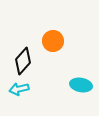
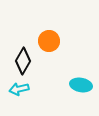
orange circle: moved 4 px left
black diamond: rotated 12 degrees counterclockwise
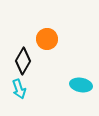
orange circle: moved 2 px left, 2 px up
cyan arrow: rotated 96 degrees counterclockwise
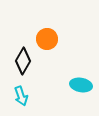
cyan arrow: moved 2 px right, 7 px down
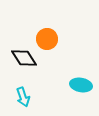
black diamond: moved 1 px right, 3 px up; rotated 64 degrees counterclockwise
cyan arrow: moved 2 px right, 1 px down
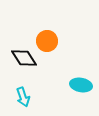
orange circle: moved 2 px down
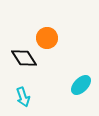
orange circle: moved 3 px up
cyan ellipse: rotated 55 degrees counterclockwise
